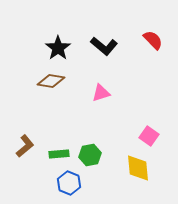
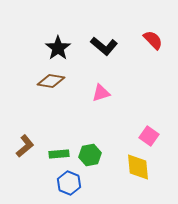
yellow diamond: moved 1 px up
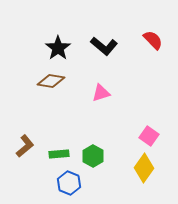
green hexagon: moved 3 px right, 1 px down; rotated 20 degrees counterclockwise
yellow diamond: moved 6 px right, 1 px down; rotated 40 degrees clockwise
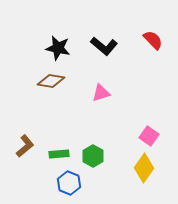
black star: rotated 25 degrees counterclockwise
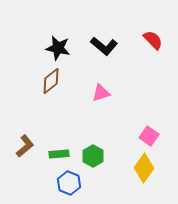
brown diamond: rotated 48 degrees counterclockwise
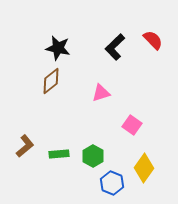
black L-shape: moved 11 px right, 1 px down; rotated 96 degrees clockwise
pink square: moved 17 px left, 11 px up
blue hexagon: moved 43 px right
